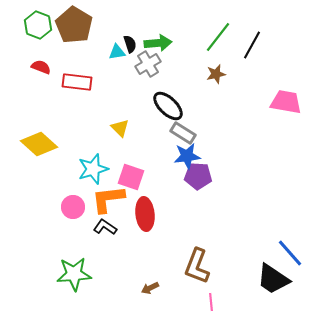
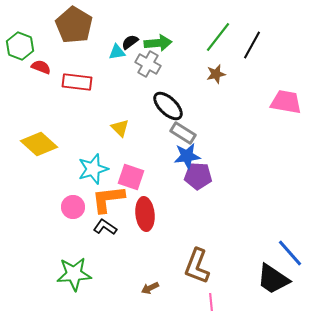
green hexagon: moved 18 px left, 21 px down
black semicircle: moved 2 px up; rotated 108 degrees counterclockwise
gray cross: rotated 30 degrees counterclockwise
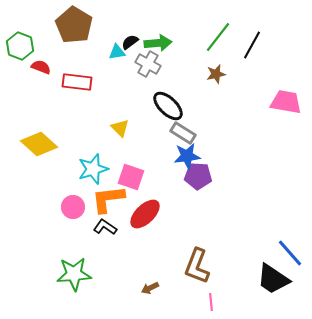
red ellipse: rotated 52 degrees clockwise
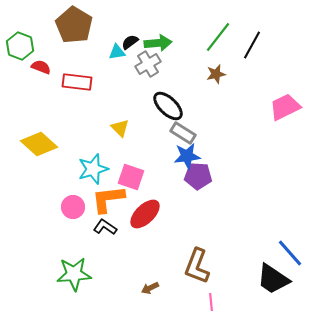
gray cross: rotated 30 degrees clockwise
pink trapezoid: moved 1 px left, 5 px down; rotated 36 degrees counterclockwise
